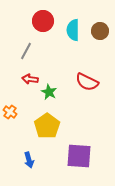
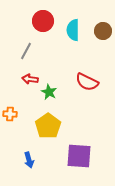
brown circle: moved 3 px right
orange cross: moved 2 px down; rotated 32 degrees counterclockwise
yellow pentagon: moved 1 px right
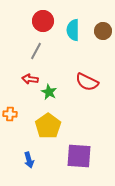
gray line: moved 10 px right
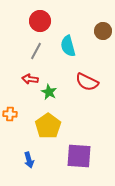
red circle: moved 3 px left
cyan semicircle: moved 5 px left, 16 px down; rotated 15 degrees counterclockwise
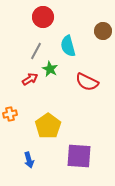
red circle: moved 3 px right, 4 px up
red arrow: rotated 140 degrees clockwise
green star: moved 1 px right, 23 px up
orange cross: rotated 16 degrees counterclockwise
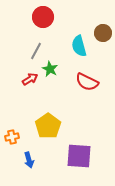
brown circle: moved 2 px down
cyan semicircle: moved 11 px right
orange cross: moved 2 px right, 23 px down
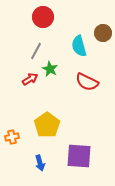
yellow pentagon: moved 1 px left, 1 px up
blue arrow: moved 11 px right, 3 px down
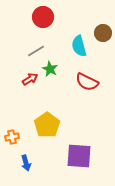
gray line: rotated 30 degrees clockwise
blue arrow: moved 14 px left
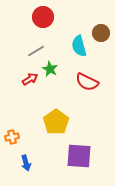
brown circle: moved 2 px left
yellow pentagon: moved 9 px right, 3 px up
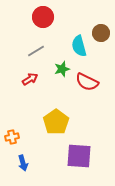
green star: moved 12 px right; rotated 28 degrees clockwise
blue arrow: moved 3 px left
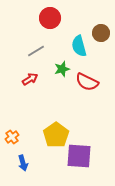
red circle: moved 7 px right, 1 px down
yellow pentagon: moved 13 px down
orange cross: rotated 24 degrees counterclockwise
